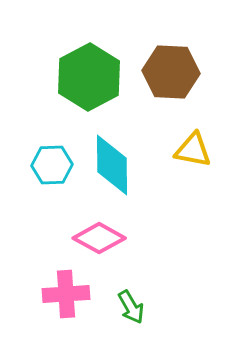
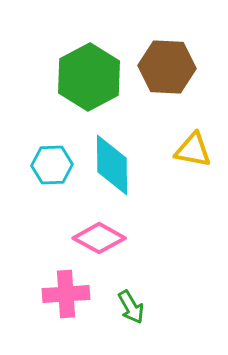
brown hexagon: moved 4 px left, 5 px up
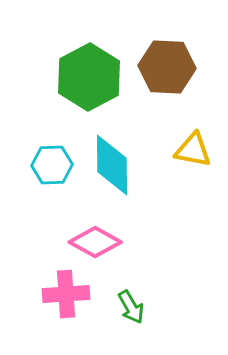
pink diamond: moved 4 px left, 4 px down
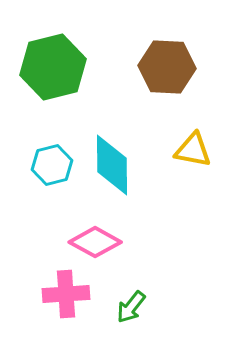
green hexagon: moved 36 px left, 10 px up; rotated 14 degrees clockwise
cyan hexagon: rotated 12 degrees counterclockwise
green arrow: rotated 68 degrees clockwise
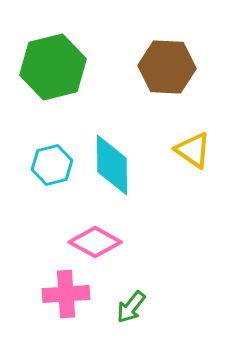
yellow triangle: rotated 24 degrees clockwise
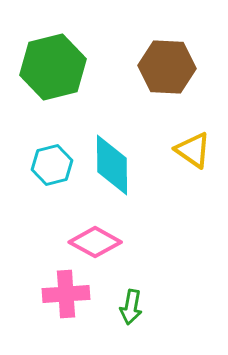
green arrow: rotated 28 degrees counterclockwise
